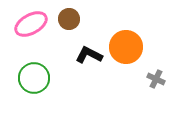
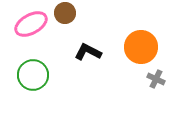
brown circle: moved 4 px left, 6 px up
orange circle: moved 15 px right
black L-shape: moved 1 px left, 3 px up
green circle: moved 1 px left, 3 px up
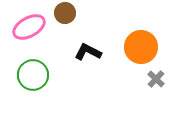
pink ellipse: moved 2 px left, 3 px down
gray cross: rotated 18 degrees clockwise
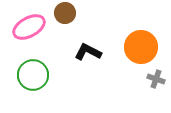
gray cross: rotated 24 degrees counterclockwise
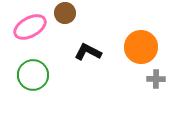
pink ellipse: moved 1 px right
gray cross: rotated 18 degrees counterclockwise
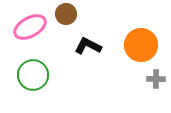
brown circle: moved 1 px right, 1 px down
orange circle: moved 2 px up
black L-shape: moved 6 px up
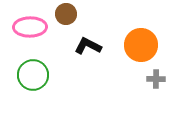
pink ellipse: rotated 28 degrees clockwise
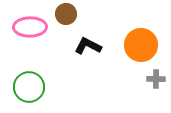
green circle: moved 4 px left, 12 px down
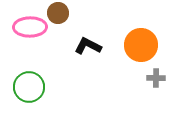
brown circle: moved 8 px left, 1 px up
gray cross: moved 1 px up
